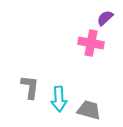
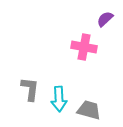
purple semicircle: moved 1 px down
pink cross: moved 7 px left, 4 px down
gray L-shape: moved 2 px down
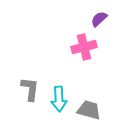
purple semicircle: moved 6 px left
pink cross: rotated 25 degrees counterclockwise
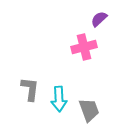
gray trapezoid: rotated 55 degrees clockwise
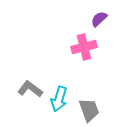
gray L-shape: rotated 60 degrees counterclockwise
cyan arrow: rotated 20 degrees clockwise
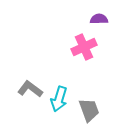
purple semicircle: rotated 42 degrees clockwise
pink cross: rotated 10 degrees counterclockwise
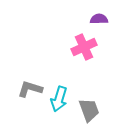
gray L-shape: rotated 20 degrees counterclockwise
